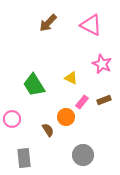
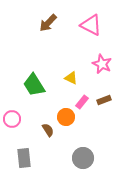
gray circle: moved 3 px down
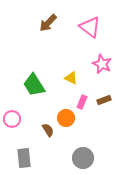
pink triangle: moved 1 px left, 2 px down; rotated 10 degrees clockwise
pink rectangle: rotated 16 degrees counterclockwise
orange circle: moved 1 px down
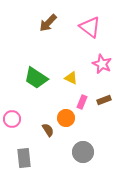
green trapezoid: moved 2 px right, 7 px up; rotated 25 degrees counterclockwise
gray circle: moved 6 px up
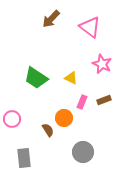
brown arrow: moved 3 px right, 4 px up
orange circle: moved 2 px left
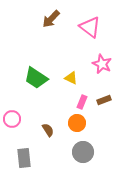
orange circle: moved 13 px right, 5 px down
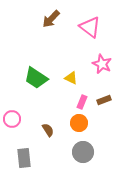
orange circle: moved 2 px right
